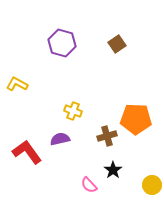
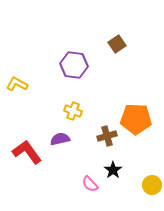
purple hexagon: moved 12 px right, 22 px down; rotated 8 degrees counterclockwise
pink semicircle: moved 1 px right, 1 px up
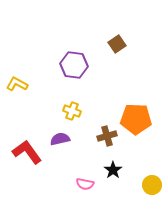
yellow cross: moved 1 px left
pink semicircle: moved 5 px left; rotated 36 degrees counterclockwise
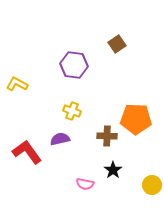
brown cross: rotated 18 degrees clockwise
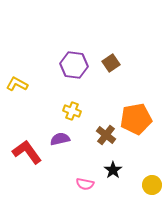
brown square: moved 6 px left, 19 px down
orange pentagon: rotated 12 degrees counterclockwise
brown cross: moved 1 px left, 1 px up; rotated 36 degrees clockwise
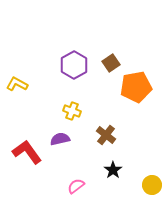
purple hexagon: rotated 24 degrees clockwise
orange pentagon: moved 32 px up
pink semicircle: moved 9 px left, 2 px down; rotated 132 degrees clockwise
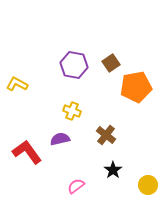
purple hexagon: rotated 20 degrees counterclockwise
yellow circle: moved 4 px left
